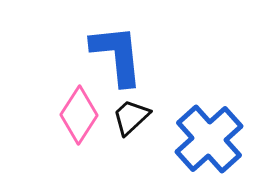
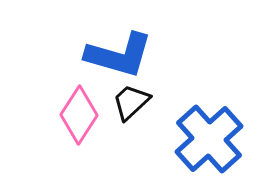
blue L-shape: moved 2 px right; rotated 112 degrees clockwise
black trapezoid: moved 15 px up
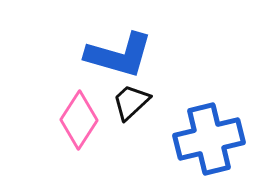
pink diamond: moved 5 px down
blue cross: rotated 28 degrees clockwise
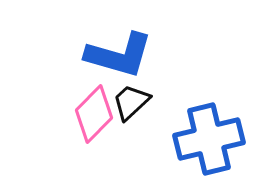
pink diamond: moved 15 px right, 6 px up; rotated 12 degrees clockwise
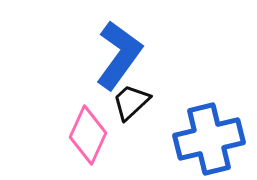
blue L-shape: rotated 70 degrees counterclockwise
pink diamond: moved 6 px left, 21 px down; rotated 20 degrees counterclockwise
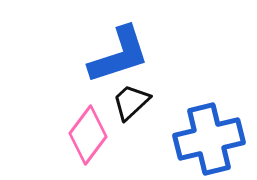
blue L-shape: rotated 36 degrees clockwise
pink diamond: rotated 12 degrees clockwise
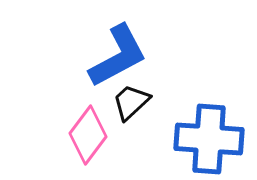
blue L-shape: moved 1 px left, 1 px down; rotated 10 degrees counterclockwise
blue cross: rotated 18 degrees clockwise
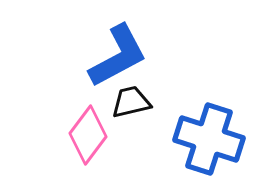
black trapezoid: rotated 30 degrees clockwise
blue cross: rotated 14 degrees clockwise
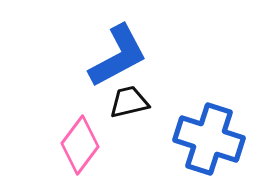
black trapezoid: moved 2 px left
pink diamond: moved 8 px left, 10 px down
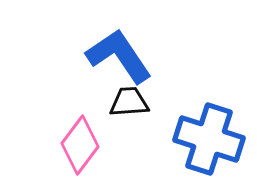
blue L-shape: moved 1 px right; rotated 96 degrees counterclockwise
black trapezoid: rotated 9 degrees clockwise
